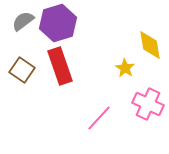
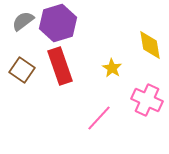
yellow star: moved 13 px left
pink cross: moved 1 px left, 4 px up
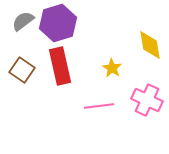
red rectangle: rotated 6 degrees clockwise
pink line: moved 12 px up; rotated 40 degrees clockwise
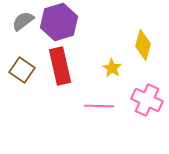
purple hexagon: moved 1 px right, 1 px up
yellow diamond: moved 7 px left; rotated 24 degrees clockwise
pink line: rotated 8 degrees clockwise
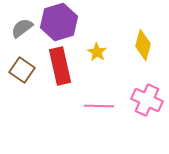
gray semicircle: moved 1 px left, 7 px down
yellow star: moved 15 px left, 16 px up
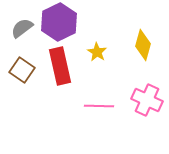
purple hexagon: rotated 9 degrees counterclockwise
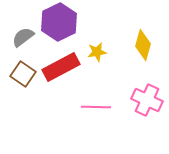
gray semicircle: moved 1 px right, 9 px down
yellow star: rotated 30 degrees clockwise
red rectangle: moved 1 px right, 1 px down; rotated 75 degrees clockwise
brown square: moved 1 px right, 4 px down
pink line: moved 3 px left, 1 px down
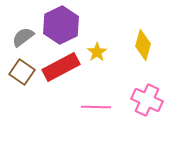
purple hexagon: moved 2 px right, 3 px down
yellow star: rotated 24 degrees counterclockwise
brown square: moved 1 px left, 2 px up
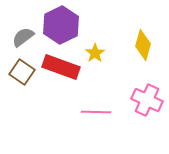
yellow star: moved 2 px left, 1 px down
red rectangle: rotated 48 degrees clockwise
pink line: moved 5 px down
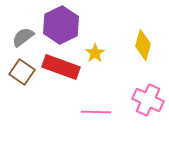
pink cross: moved 1 px right
